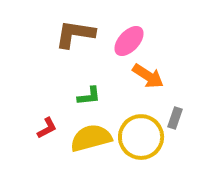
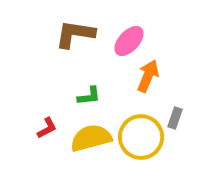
orange arrow: rotated 100 degrees counterclockwise
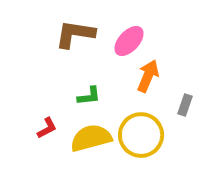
gray rectangle: moved 10 px right, 13 px up
yellow circle: moved 2 px up
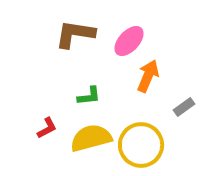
gray rectangle: moved 1 px left, 2 px down; rotated 35 degrees clockwise
yellow circle: moved 10 px down
